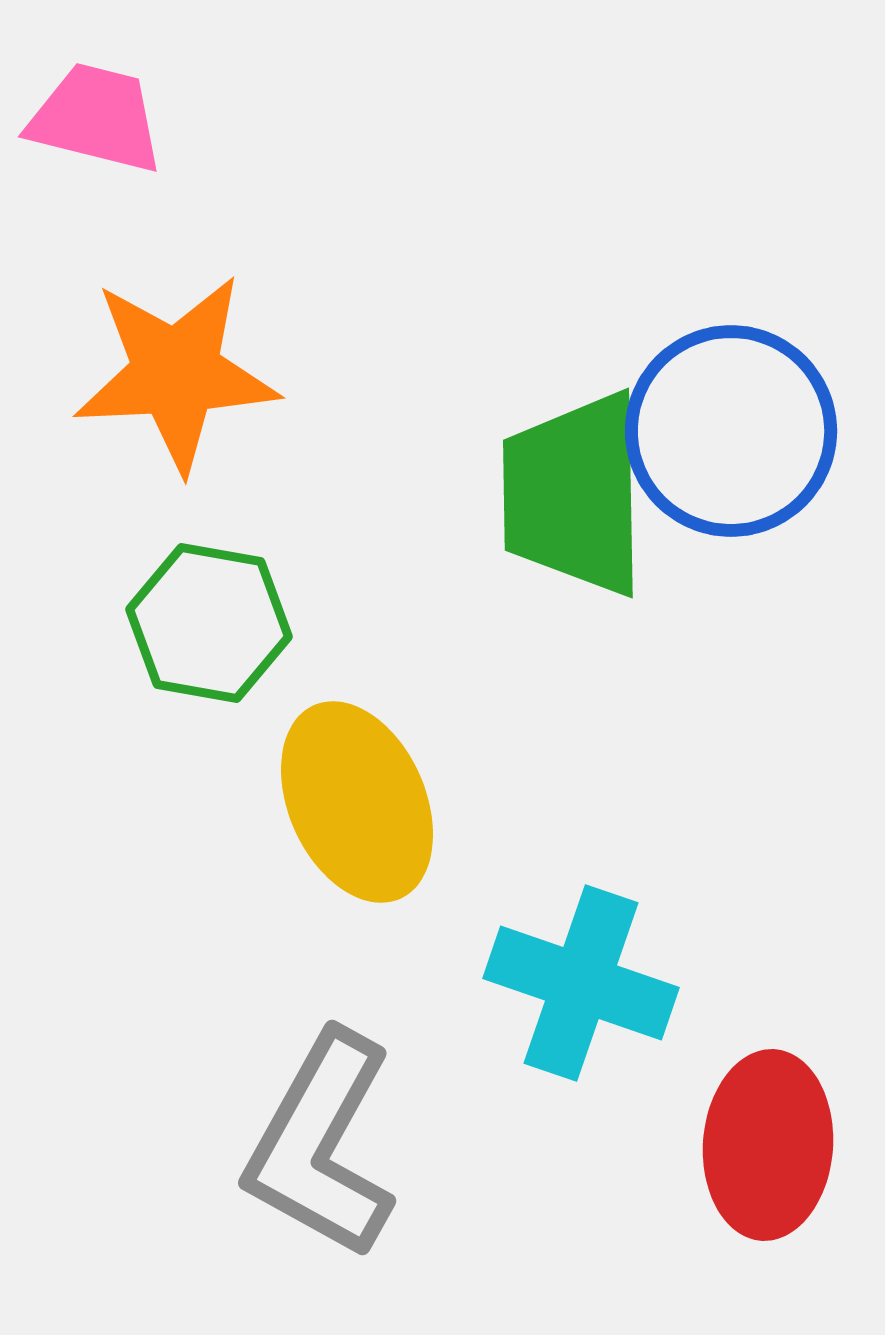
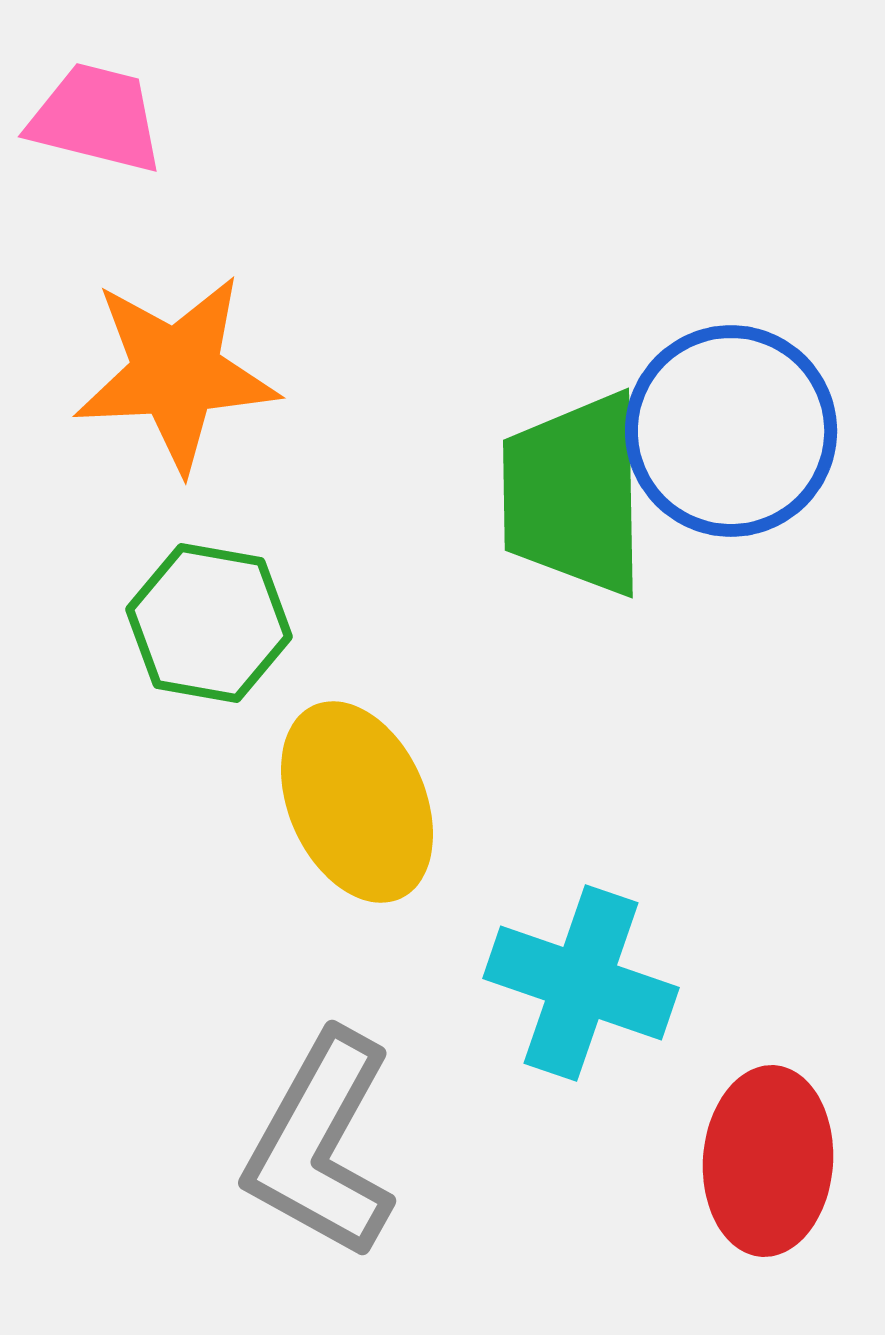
red ellipse: moved 16 px down
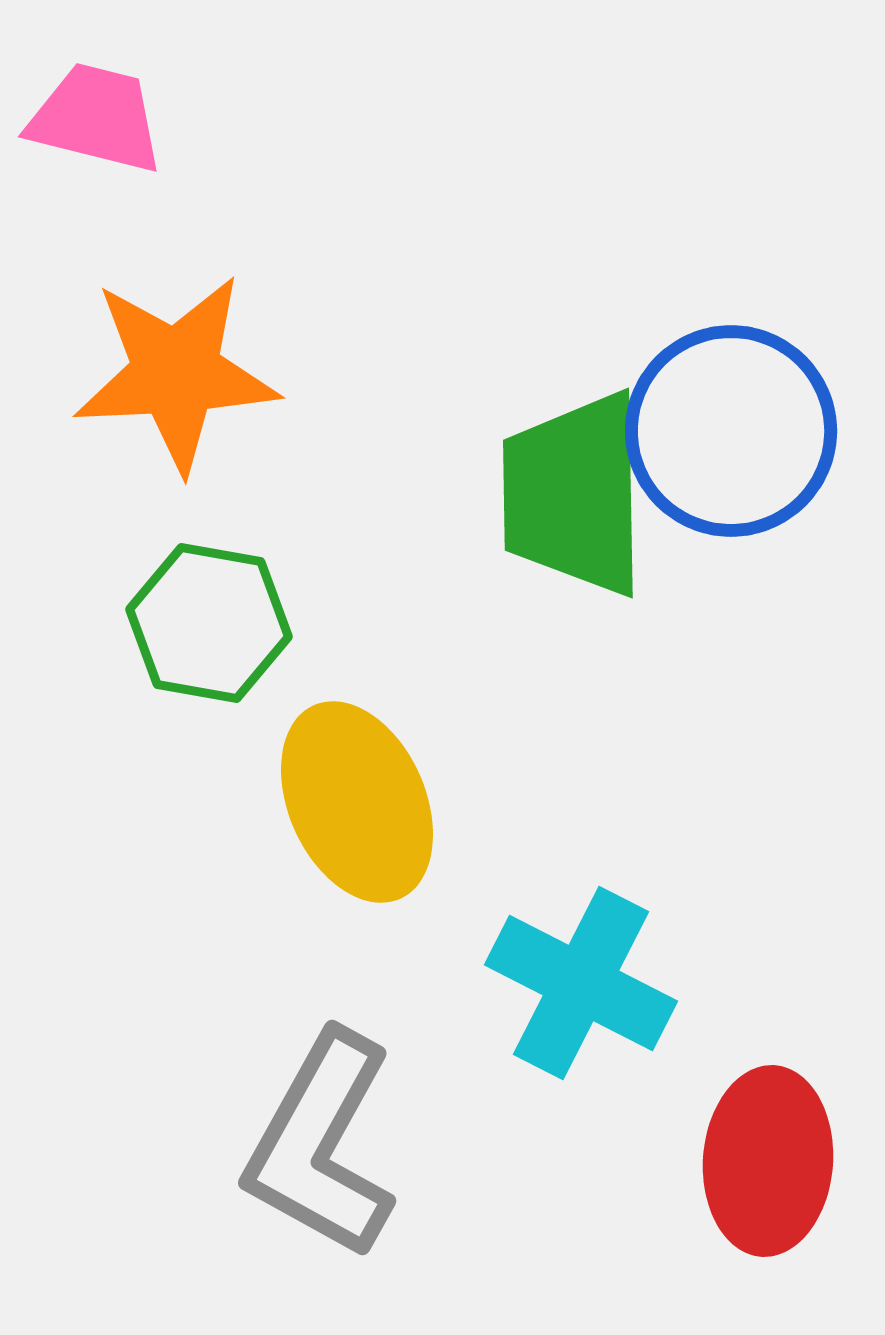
cyan cross: rotated 8 degrees clockwise
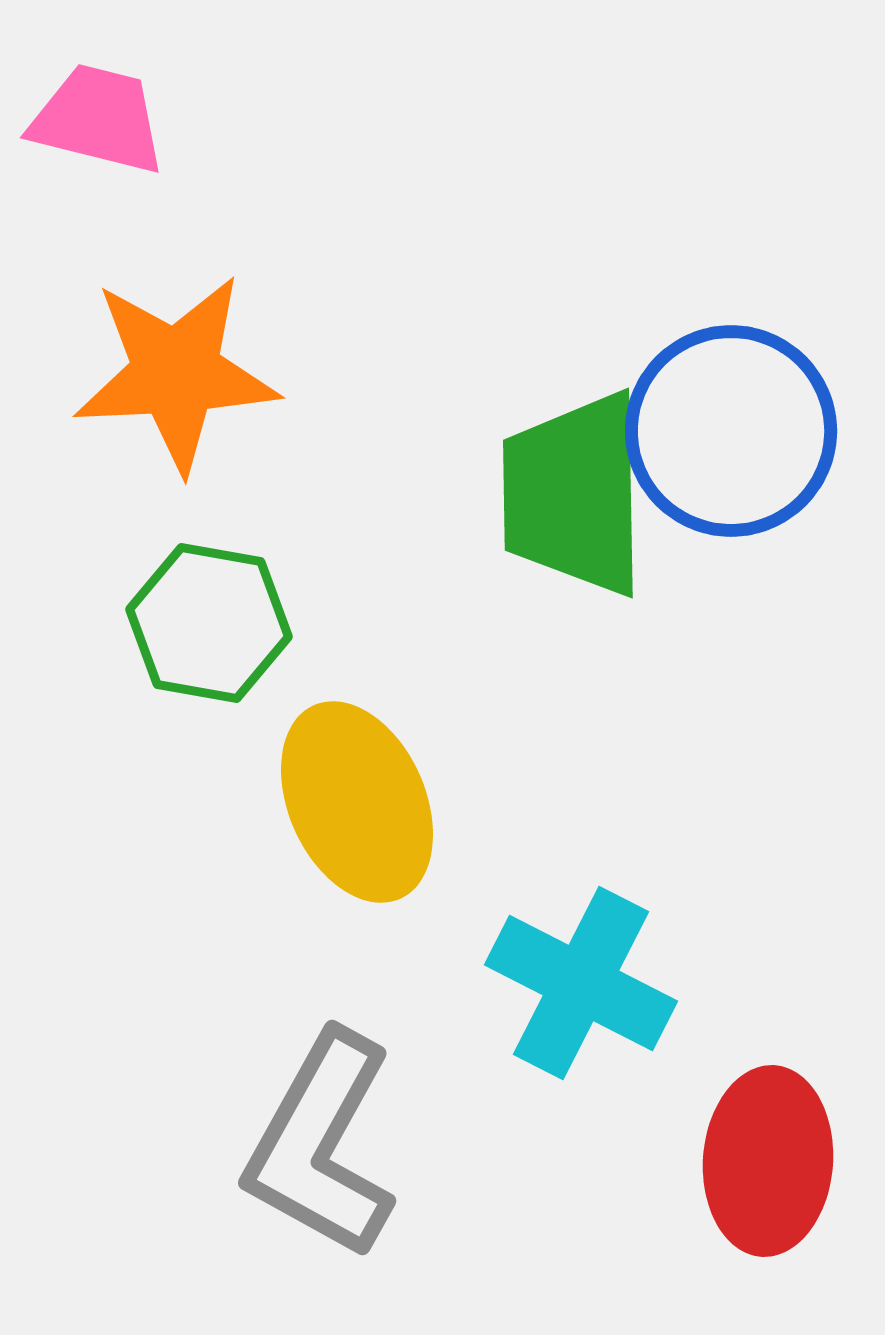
pink trapezoid: moved 2 px right, 1 px down
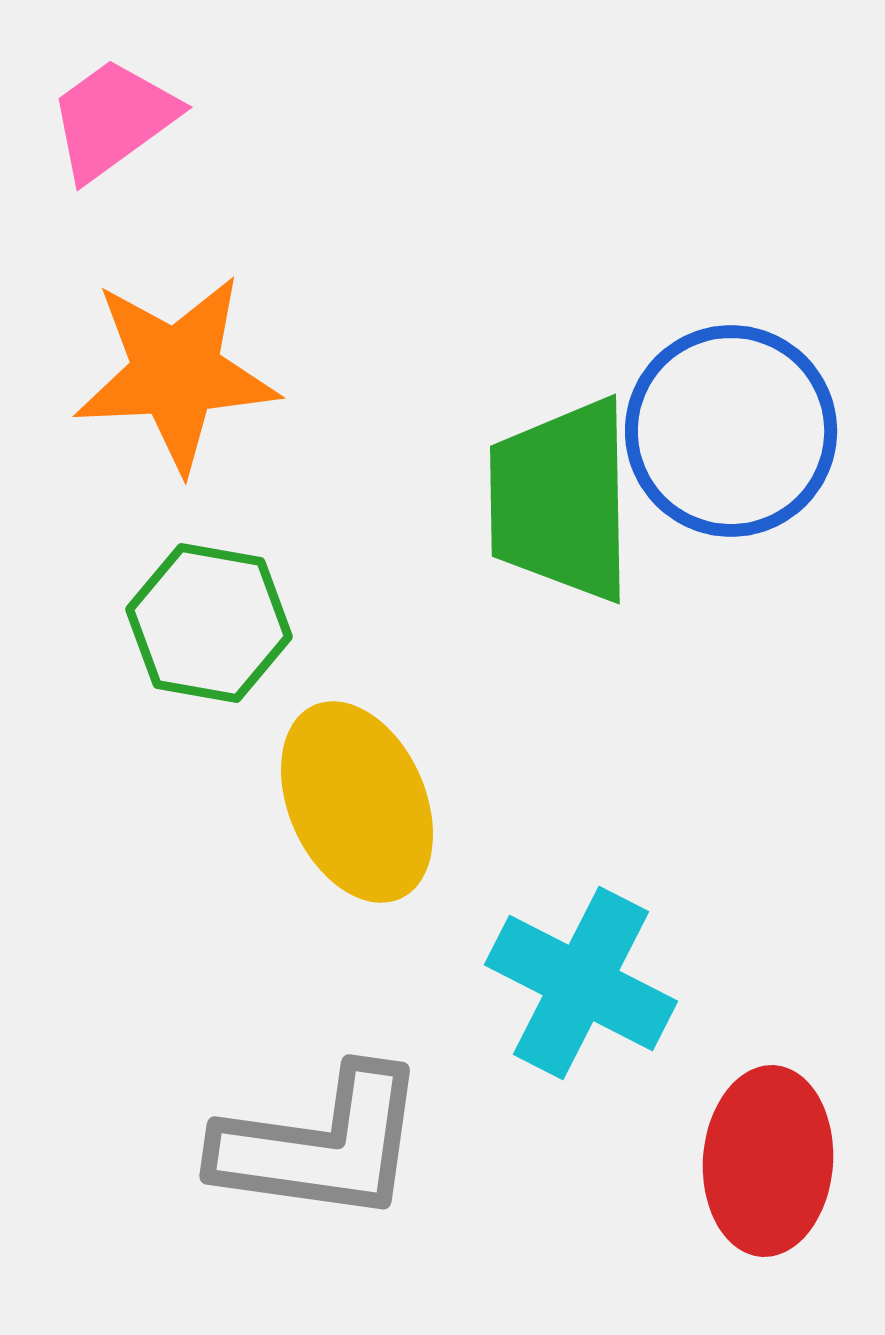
pink trapezoid: moved 15 px right; rotated 50 degrees counterclockwise
green trapezoid: moved 13 px left, 6 px down
gray L-shape: rotated 111 degrees counterclockwise
